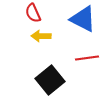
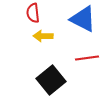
red semicircle: rotated 18 degrees clockwise
yellow arrow: moved 2 px right
black square: moved 1 px right
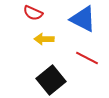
red semicircle: rotated 60 degrees counterclockwise
yellow arrow: moved 1 px right, 3 px down
red line: rotated 35 degrees clockwise
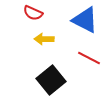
blue triangle: moved 2 px right, 1 px down
red line: moved 2 px right
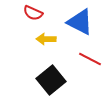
blue triangle: moved 5 px left, 2 px down
yellow arrow: moved 2 px right
red line: moved 1 px right, 1 px down
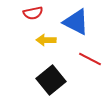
red semicircle: rotated 36 degrees counterclockwise
blue triangle: moved 4 px left
yellow arrow: moved 1 px down
